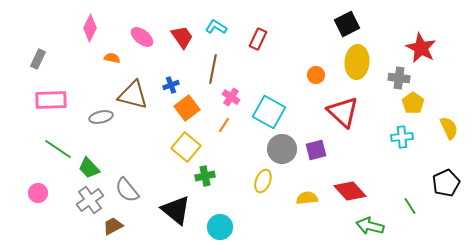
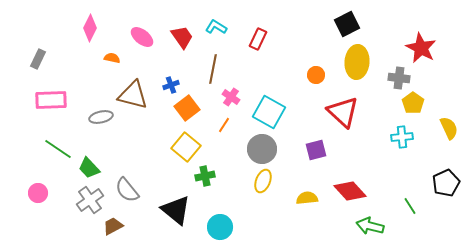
gray circle at (282, 149): moved 20 px left
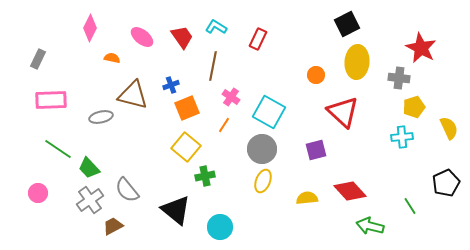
brown line at (213, 69): moved 3 px up
yellow pentagon at (413, 103): moved 1 px right, 4 px down; rotated 20 degrees clockwise
orange square at (187, 108): rotated 15 degrees clockwise
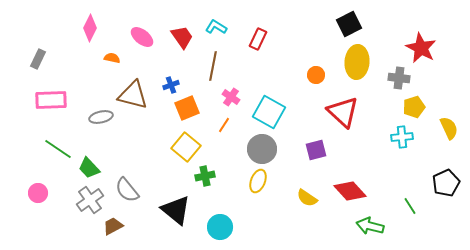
black square at (347, 24): moved 2 px right
yellow ellipse at (263, 181): moved 5 px left
yellow semicircle at (307, 198): rotated 140 degrees counterclockwise
